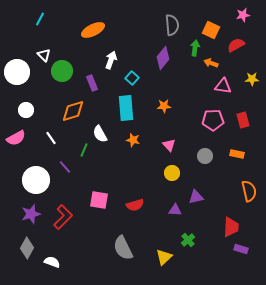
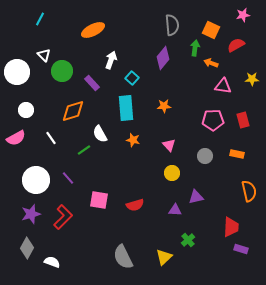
purple rectangle at (92, 83): rotated 21 degrees counterclockwise
green line at (84, 150): rotated 32 degrees clockwise
purple line at (65, 167): moved 3 px right, 11 px down
gray semicircle at (123, 248): moved 9 px down
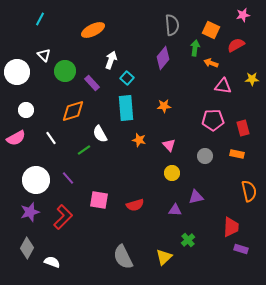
green circle at (62, 71): moved 3 px right
cyan square at (132, 78): moved 5 px left
red rectangle at (243, 120): moved 8 px down
orange star at (133, 140): moved 6 px right
purple star at (31, 214): moved 1 px left, 2 px up
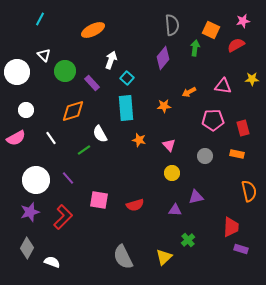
pink star at (243, 15): moved 6 px down
orange arrow at (211, 63): moved 22 px left, 29 px down; rotated 48 degrees counterclockwise
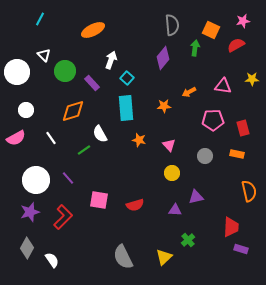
white semicircle at (52, 262): moved 2 px up; rotated 35 degrees clockwise
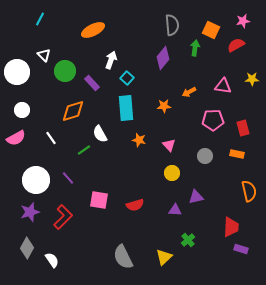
white circle at (26, 110): moved 4 px left
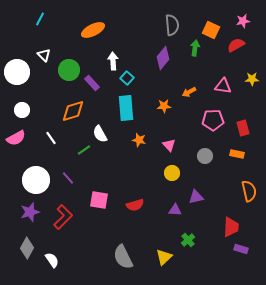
white arrow at (111, 60): moved 2 px right, 1 px down; rotated 24 degrees counterclockwise
green circle at (65, 71): moved 4 px right, 1 px up
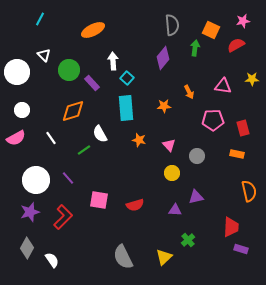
orange arrow at (189, 92): rotated 88 degrees counterclockwise
gray circle at (205, 156): moved 8 px left
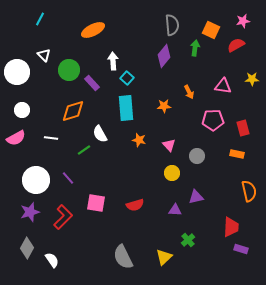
purple diamond at (163, 58): moved 1 px right, 2 px up
white line at (51, 138): rotated 48 degrees counterclockwise
pink square at (99, 200): moved 3 px left, 3 px down
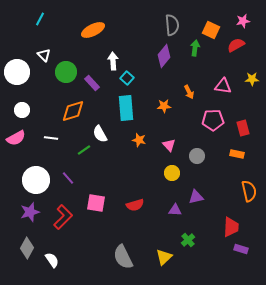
green circle at (69, 70): moved 3 px left, 2 px down
